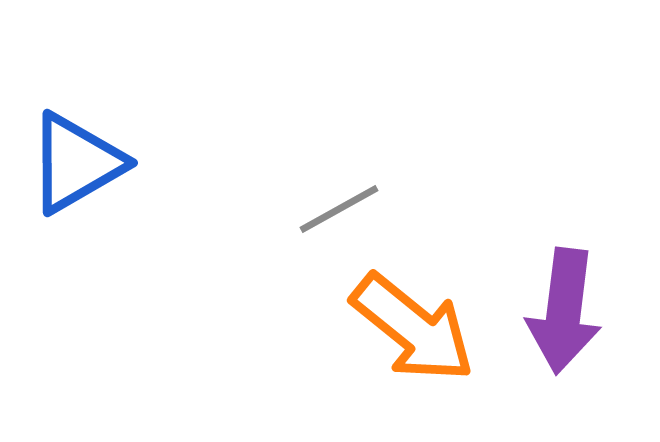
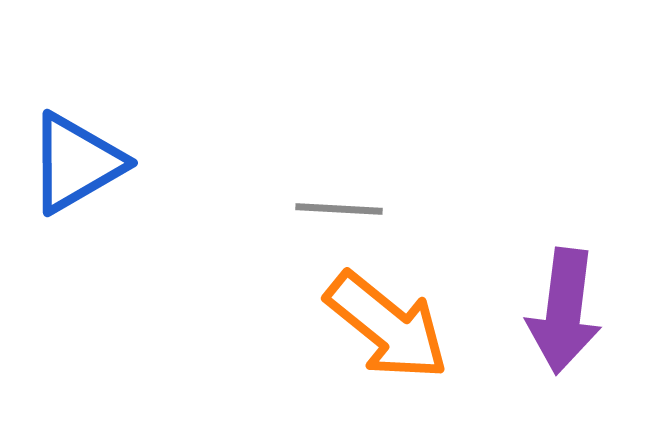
gray line: rotated 32 degrees clockwise
orange arrow: moved 26 px left, 2 px up
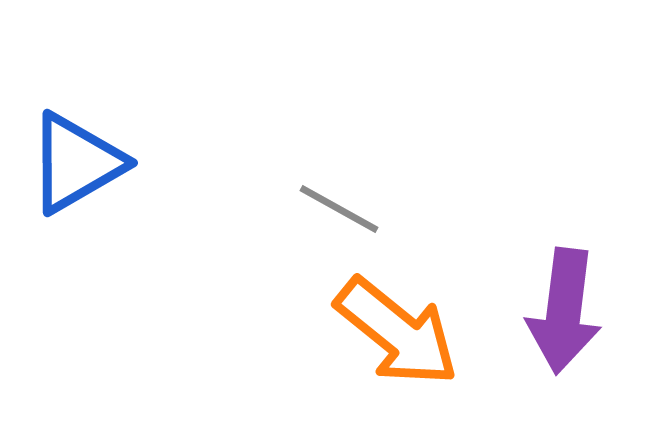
gray line: rotated 26 degrees clockwise
orange arrow: moved 10 px right, 6 px down
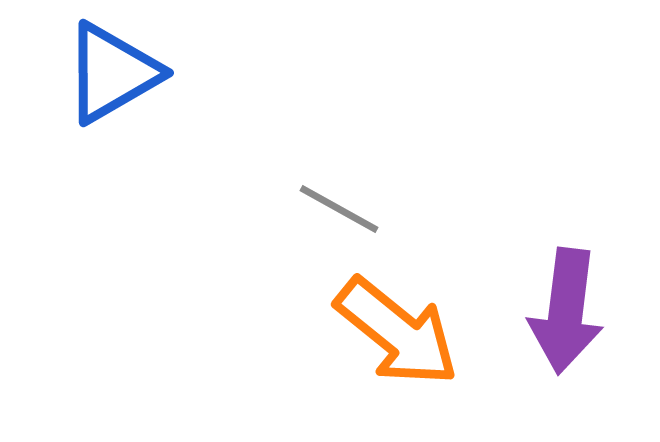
blue triangle: moved 36 px right, 90 px up
purple arrow: moved 2 px right
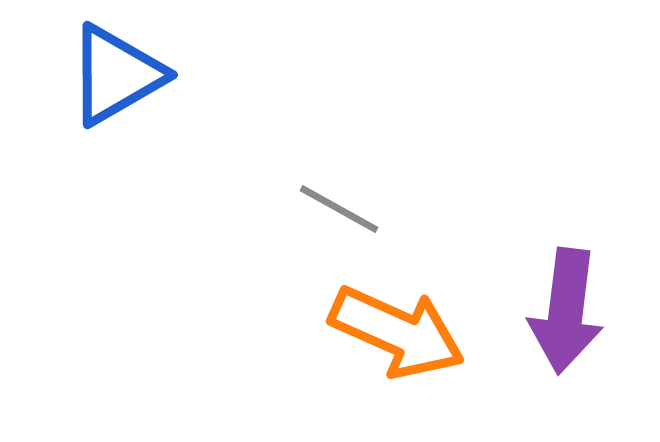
blue triangle: moved 4 px right, 2 px down
orange arrow: rotated 15 degrees counterclockwise
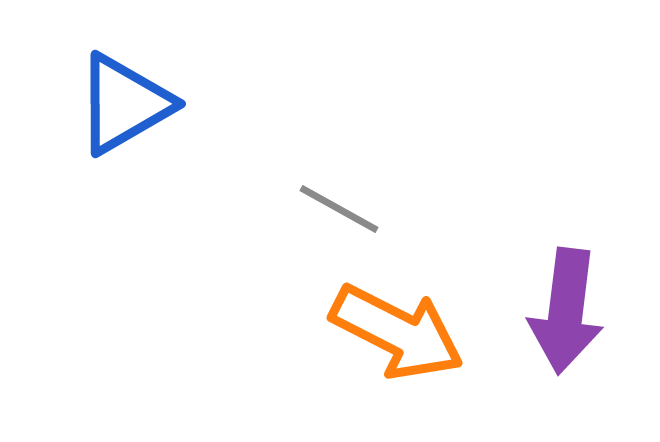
blue triangle: moved 8 px right, 29 px down
orange arrow: rotated 3 degrees clockwise
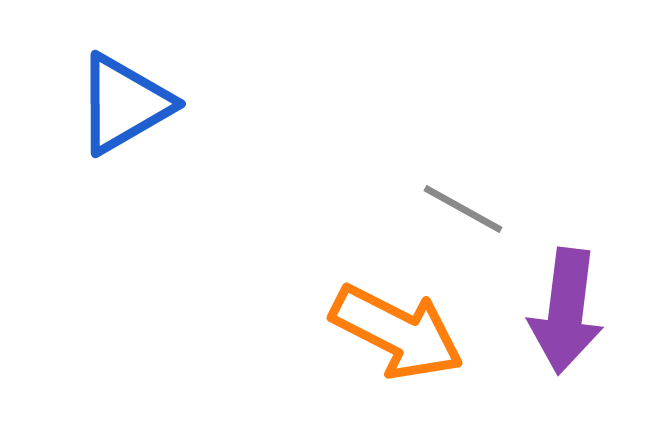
gray line: moved 124 px right
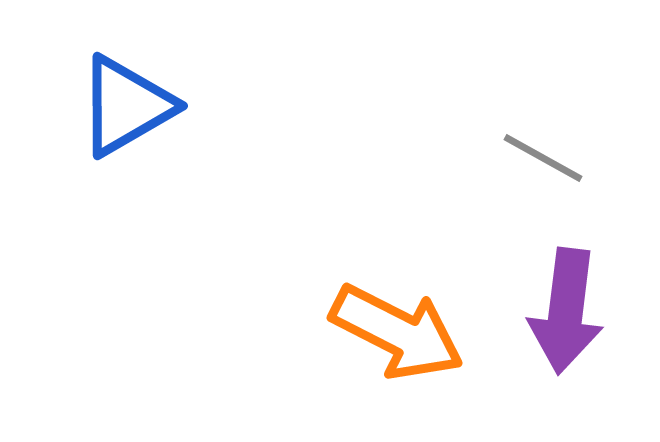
blue triangle: moved 2 px right, 2 px down
gray line: moved 80 px right, 51 px up
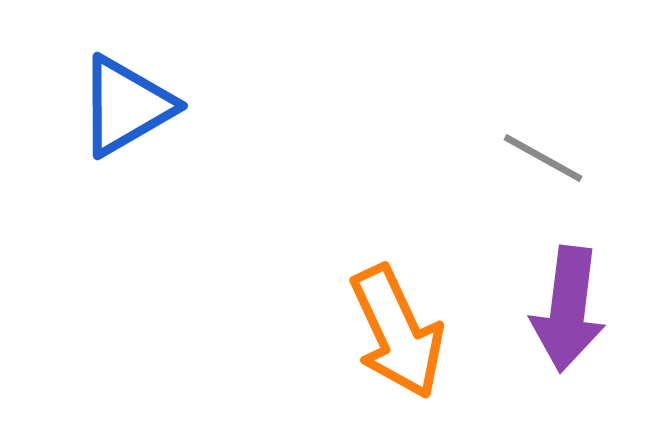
purple arrow: moved 2 px right, 2 px up
orange arrow: rotated 38 degrees clockwise
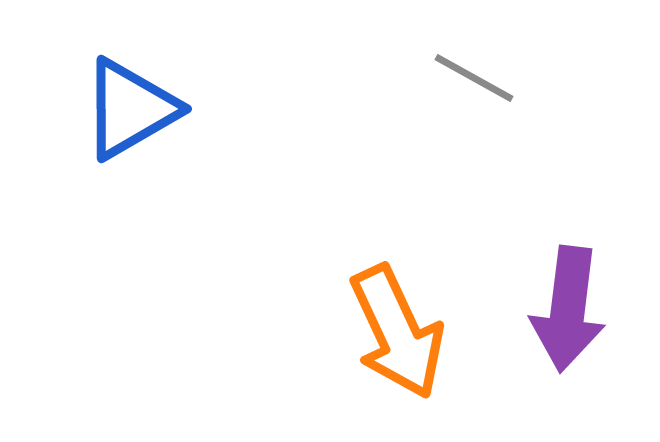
blue triangle: moved 4 px right, 3 px down
gray line: moved 69 px left, 80 px up
